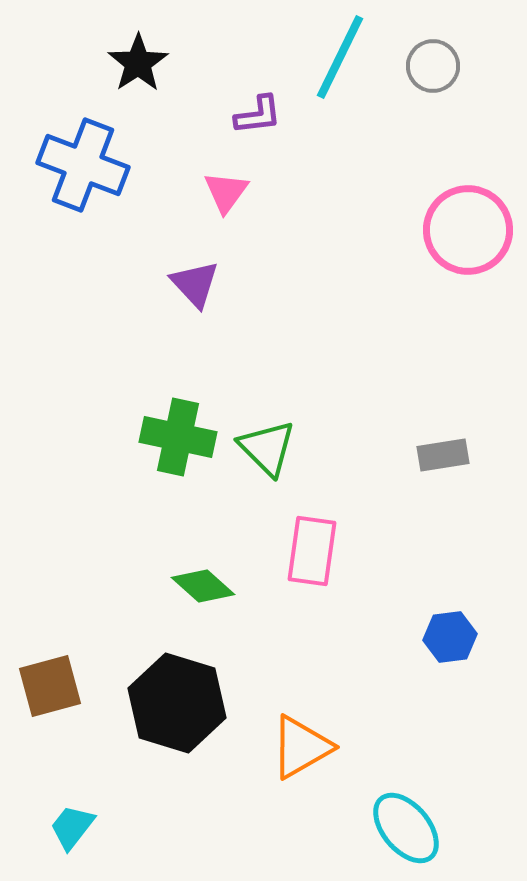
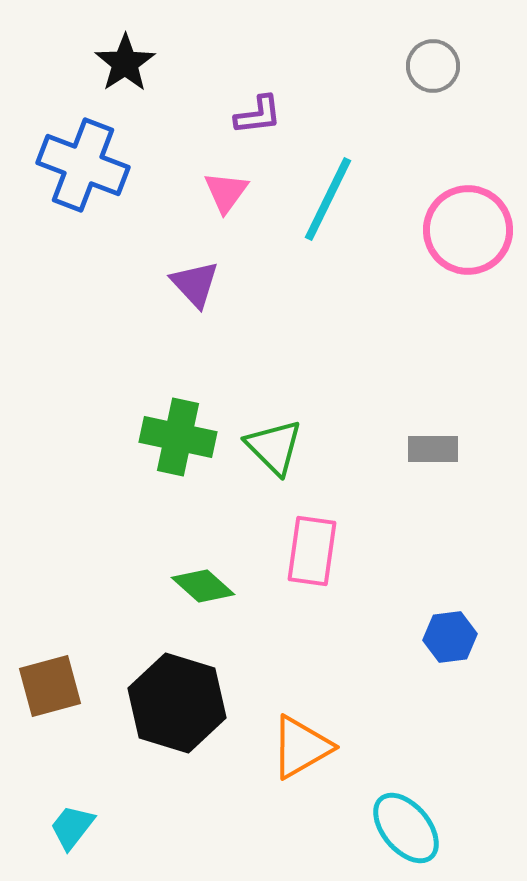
cyan line: moved 12 px left, 142 px down
black star: moved 13 px left
green triangle: moved 7 px right, 1 px up
gray rectangle: moved 10 px left, 6 px up; rotated 9 degrees clockwise
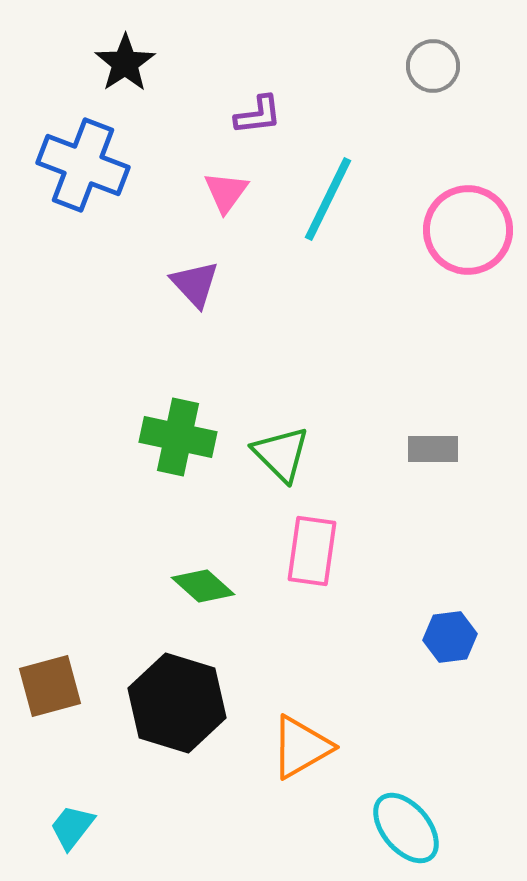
green triangle: moved 7 px right, 7 px down
